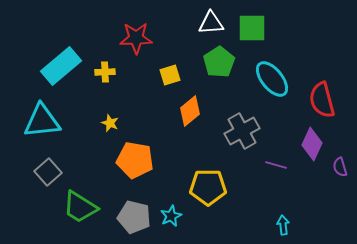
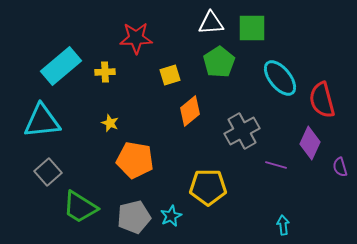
cyan ellipse: moved 8 px right, 1 px up
purple diamond: moved 2 px left, 1 px up
gray pentagon: rotated 28 degrees counterclockwise
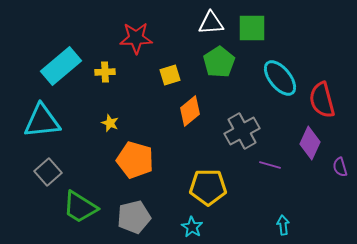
orange pentagon: rotated 6 degrees clockwise
purple line: moved 6 px left
cyan star: moved 21 px right, 11 px down; rotated 15 degrees counterclockwise
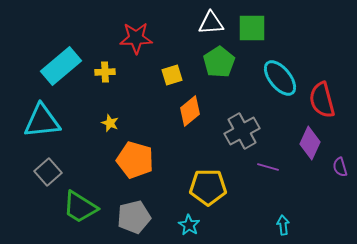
yellow square: moved 2 px right
purple line: moved 2 px left, 2 px down
cyan star: moved 3 px left, 2 px up
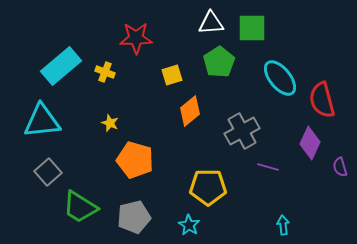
yellow cross: rotated 24 degrees clockwise
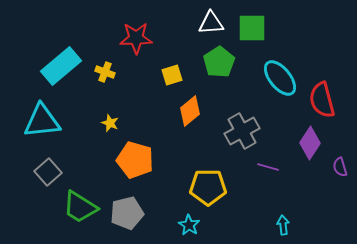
purple diamond: rotated 8 degrees clockwise
gray pentagon: moved 7 px left, 4 px up
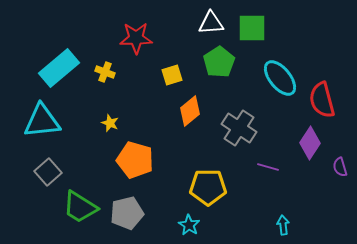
cyan rectangle: moved 2 px left, 2 px down
gray cross: moved 3 px left, 3 px up; rotated 28 degrees counterclockwise
